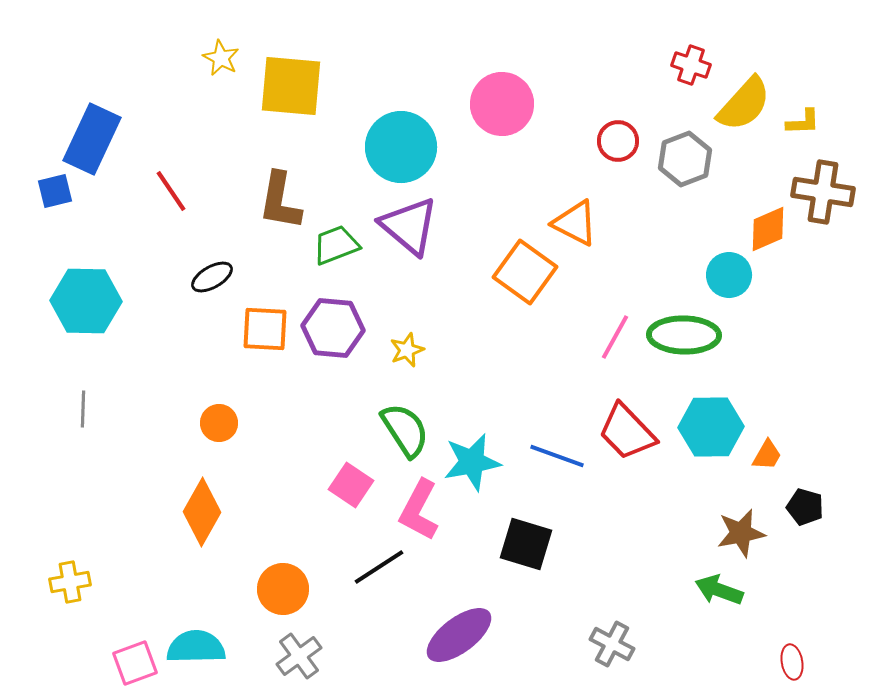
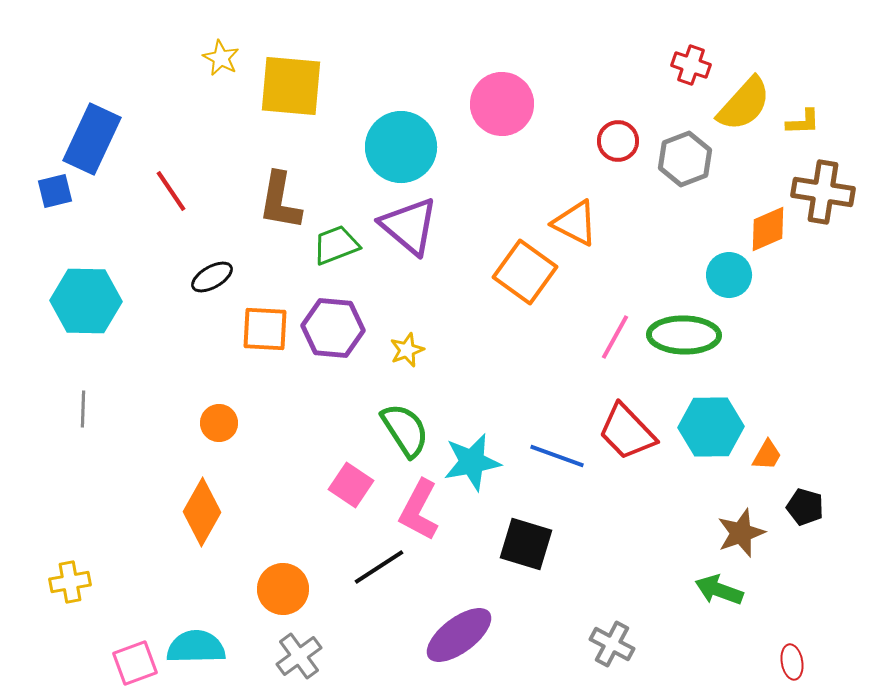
brown star at (741, 533): rotated 9 degrees counterclockwise
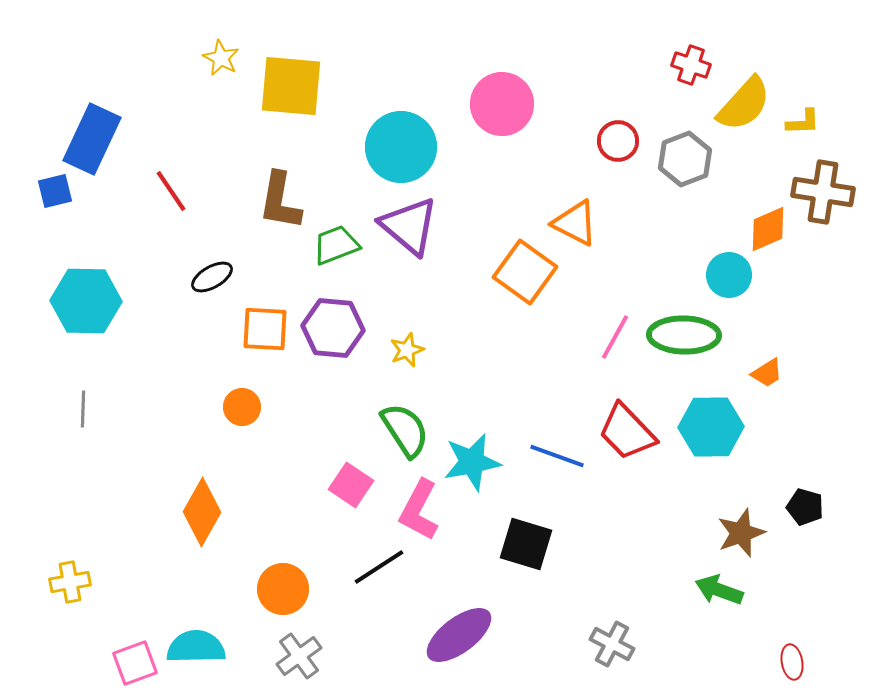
orange circle at (219, 423): moved 23 px right, 16 px up
orange trapezoid at (767, 455): moved 82 px up; rotated 28 degrees clockwise
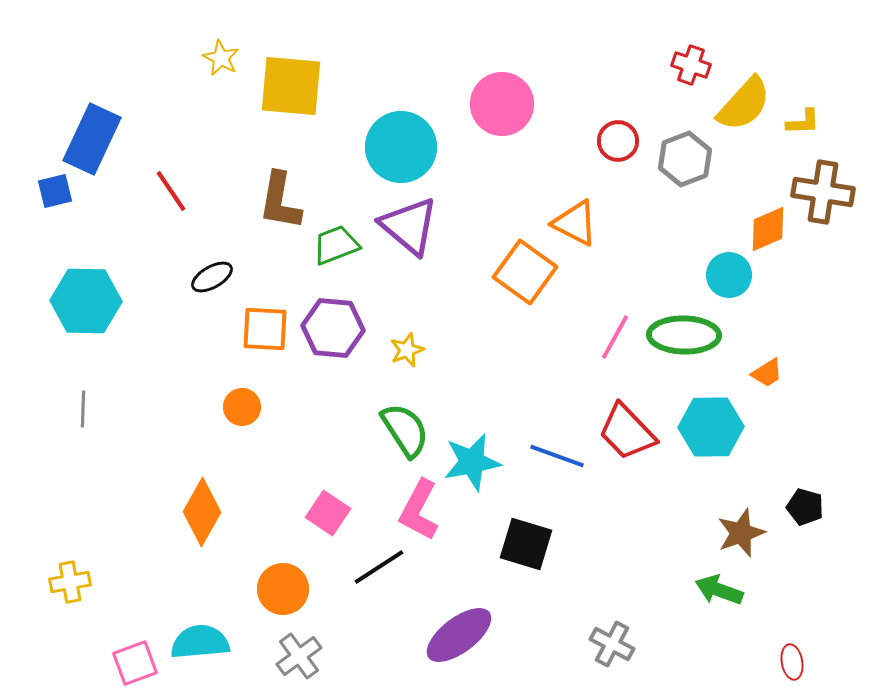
pink square at (351, 485): moved 23 px left, 28 px down
cyan semicircle at (196, 647): moved 4 px right, 5 px up; rotated 4 degrees counterclockwise
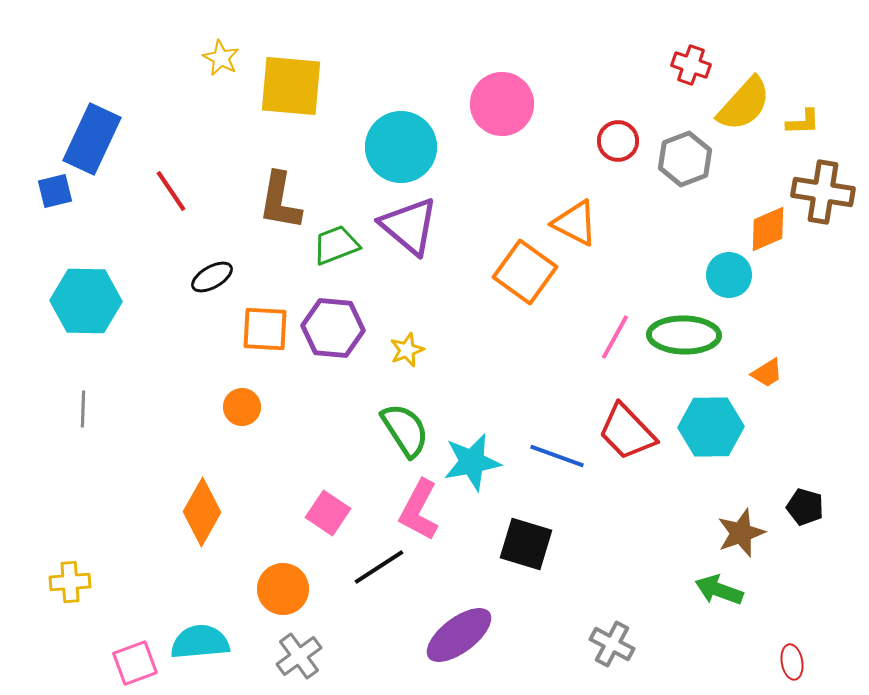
yellow cross at (70, 582): rotated 6 degrees clockwise
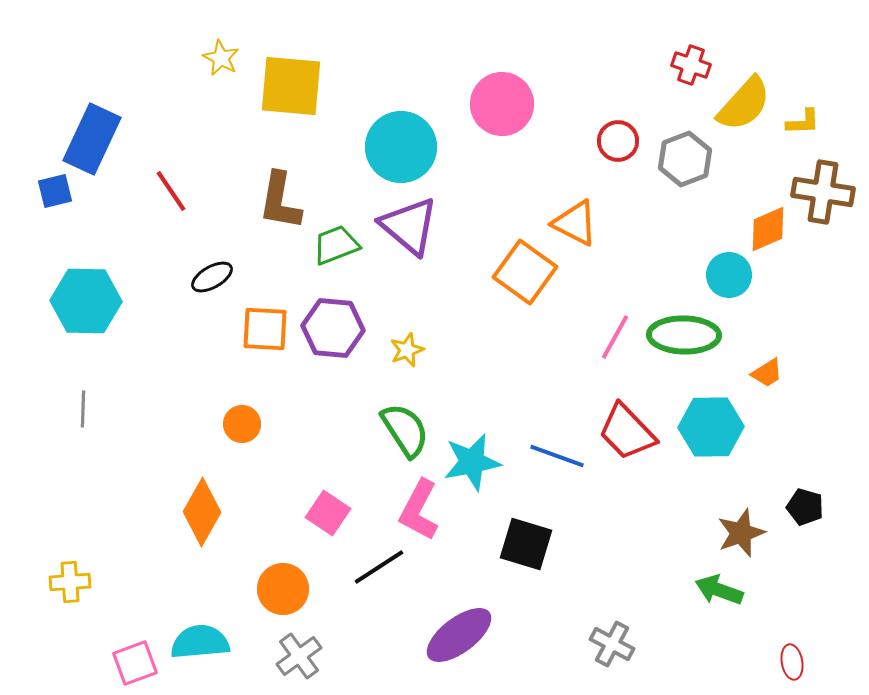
orange circle at (242, 407): moved 17 px down
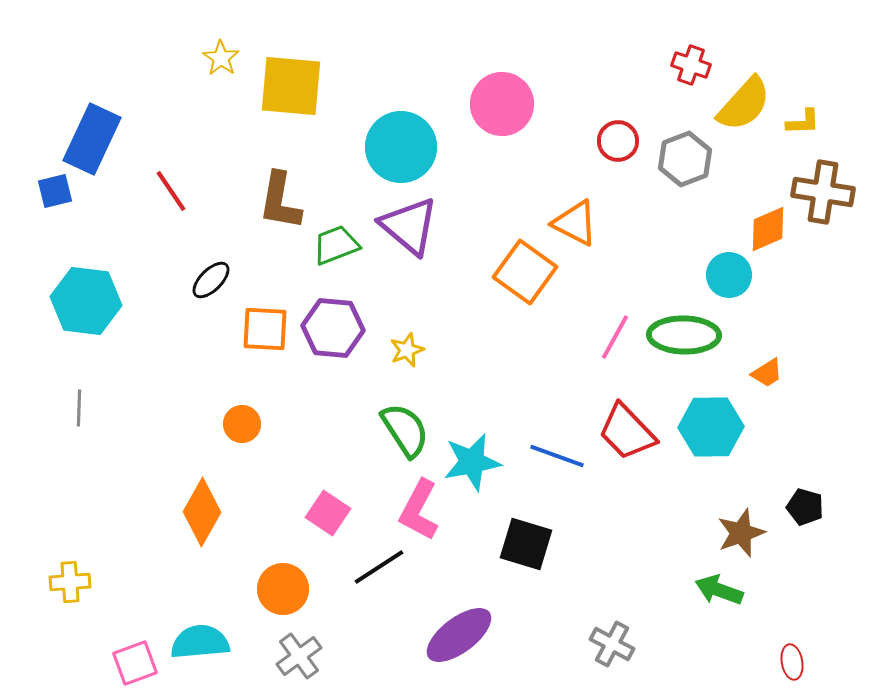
yellow star at (221, 58): rotated 6 degrees clockwise
black ellipse at (212, 277): moved 1 px left, 3 px down; rotated 15 degrees counterclockwise
cyan hexagon at (86, 301): rotated 6 degrees clockwise
gray line at (83, 409): moved 4 px left, 1 px up
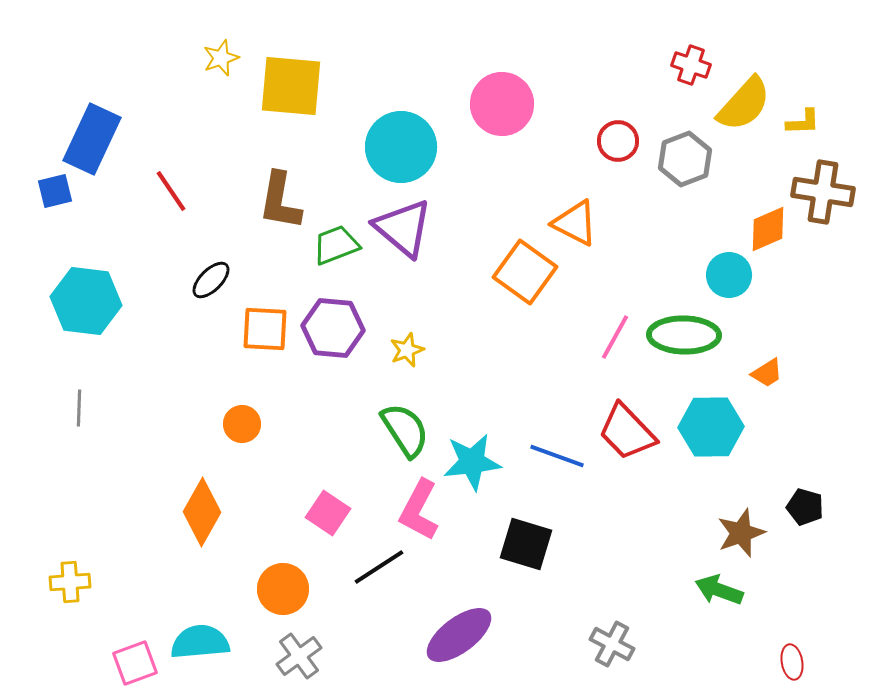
yellow star at (221, 58): rotated 18 degrees clockwise
purple triangle at (409, 226): moved 6 px left, 2 px down
cyan star at (472, 462): rotated 4 degrees clockwise
